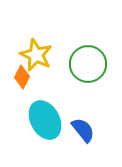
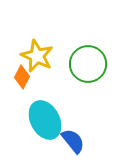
yellow star: moved 1 px right, 1 px down
blue semicircle: moved 10 px left, 11 px down
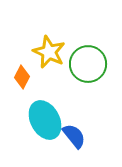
yellow star: moved 12 px right, 4 px up
blue semicircle: moved 1 px right, 5 px up
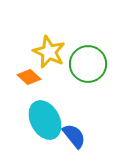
orange diamond: moved 7 px right; rotated 75 degrees counterclockwise
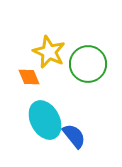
orange diamond: rotated 25 degrees clockwise
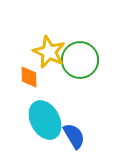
green circle: moved 8 px left, 4 px up
orange diamond: rotated 20 degrees clockwise
blue semicircle: rotated 8 degrees clockwise
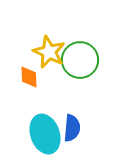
cyan ellipse: moved 14 px down; rotated 9 degrees clockwise
blue semicircle: moved 2 px left, 8 px up; rotated 36 degrees clockwise
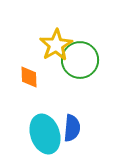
yellow star: moved 7 px right, 7 px up; rotated 16 degrees clockwise
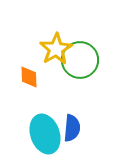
yellow star: moved 4 px down
